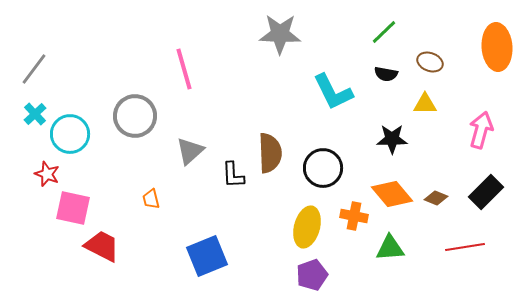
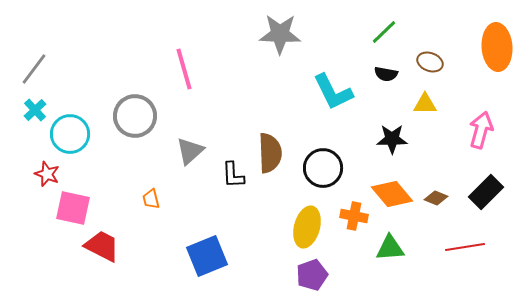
cyan cross: moved 4 px up
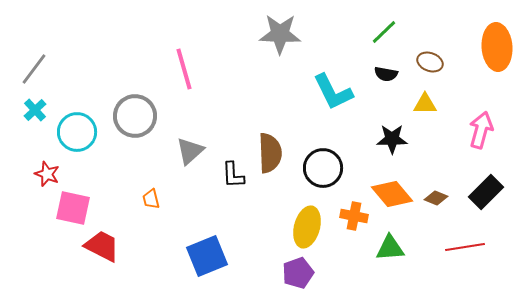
cyan circle: moved 7 px right, 2 px up
purple pentagon: moved 14 px left, 2 px up
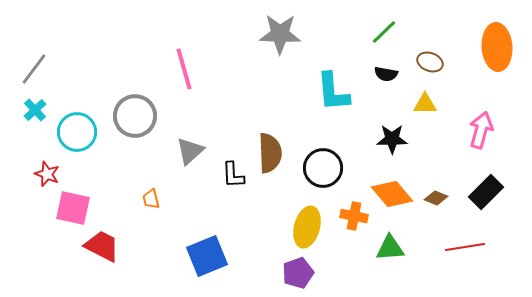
cyan L-shape: rotated 21 degrees clockwise
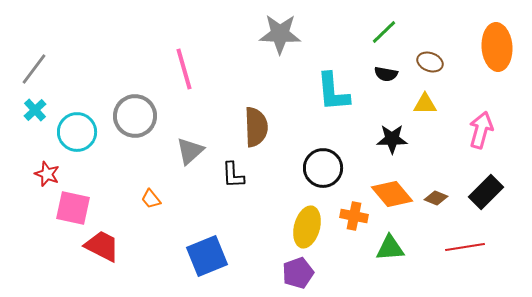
brown semicircle: moved 14 px left, 26 px up
orange trapezoid: rotated 25 degrees counterclockwise
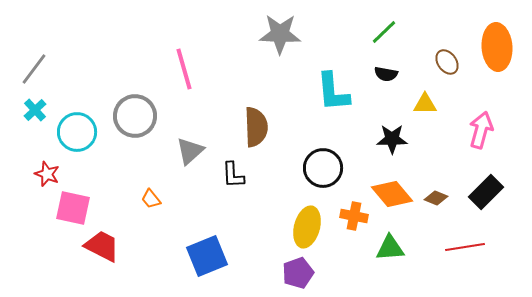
brown ellipse: moved 17 px right; rotated 35 degrees clockwise
